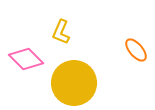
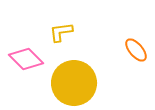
yellow L-shape: rotated 60 degrees clockwise
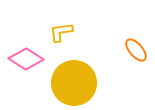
pink diamond: rotated 12 degrees counterclockwise
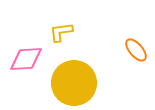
pink diamond: rotated 36 degrees counterclockwise
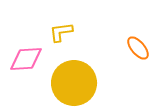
orange ellipse: moved 2 px right, 2 px up
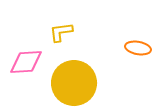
orange ellipse: rotated 40 degrees counterclockwise
pink diamond: moved 3 px down
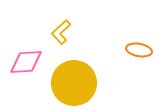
yellow L-shape: rotated 35 degrees counterclockwise
orange ellipse: moved 1 px right, 2 px down
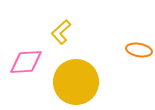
yellow circle: moved 2 px right, 1 px up
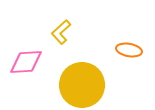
orange ellipse: moved 10 px left
yellow circle: moved 6 px right, 3 px down
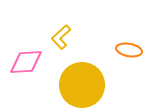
yellow L-shape: moved 5 px down
